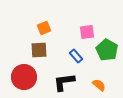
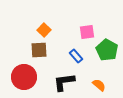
orange square: moved 2 px down; rotated 24 degrees counterclockwise
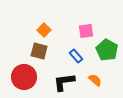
pink square: moved 1 px left, 1 px up
brown square: moved 1 px down; rotated 18 degrees clockwise
orange semicircle: moved 4 px left, 5 px up
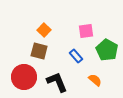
black L-shape: moved 7 px left; rotated 75 degrees clockwise
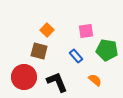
orange square: moved 3 px right
green pentagon: rotated 20 degrees counterclockwise
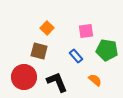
orange square: moved 2 px up
